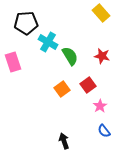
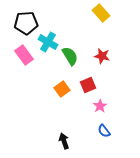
pink rectangle: moved 11 px right, 7 px up; rotated 18 degrees counterclockwise
red square: rotated 14 degrees clockwise
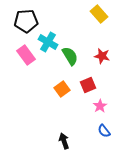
yellow rectangle: moved 2 px left, 1 px down
black pentagon: moved 2 px up
pink rectangle: moved 2 px right
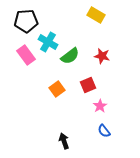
yellow rectangle: moved 3 px left, 1 px down; rotated 18 degrees counterclockwise
green semicircle: rotated 84 degrees clockwise
orange square: moved 5 px left
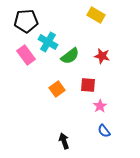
red square: rotated 28 degrees clockwise
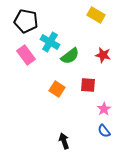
black pentagon: rotated 15 degrees clockwise
cyan cross: moved 2 px right
red star: moved 1 px right, 1 px up
orange square: rotated 21 degrees counterclockwise
pink star: moved 4 px right, 3 px down
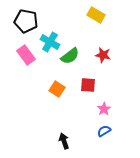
blue semicircle: rotated 96 degrees clockwise
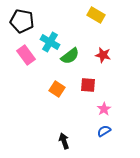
black pentagon: moved 4 px left
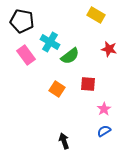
red star: moved 6 px right, 6 px up
red square: moved 1 px up
